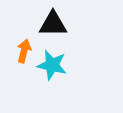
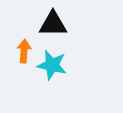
orange arrow: rotated 10 degrees counterclockwise
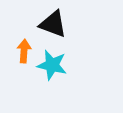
black triangle: rotated 20 degrees clockwise
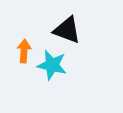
black triangle: moved 14 px right, 6 px down
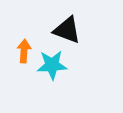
cyan star: rotated 16 degrees counterclockwise
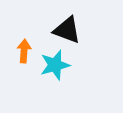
cyan star: moved 3 px right; rotated 12 degrees counterclockwise
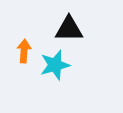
black triangle: moved 2 px right, 1 px up; rotated 20 degrees counterclockwise
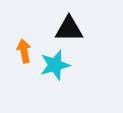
orange arrow: rotated 15 degrees counterclockwise
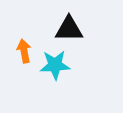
cyan star: rotated 12 degrees clockwise
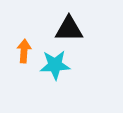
orange arrow: rotated 15 degrees clockwise
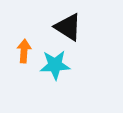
black triangle: moved 1 px left, 2 px up; rotated 32 degrees clockwise
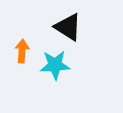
orange arrow: moved 2 px left
